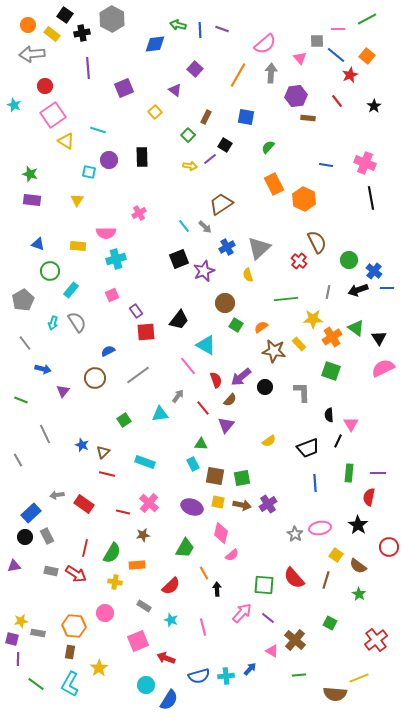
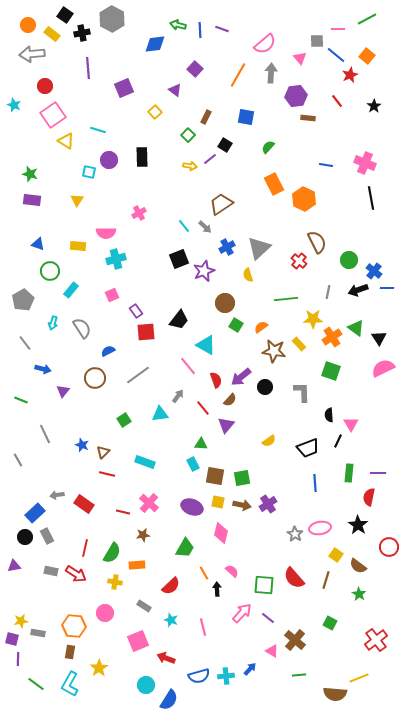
gray semicircle at (77, 322): moved 5 px right, 6 px down
blue rectangle at (31, 513): moved 4 px right
pink semicircle at (232, 555): moved 16 px down; rotated 96 degrees counterclockwise
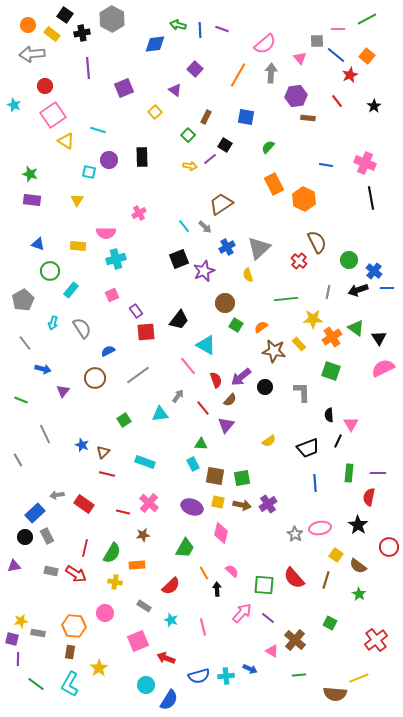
blue arrow at (250, 669): rotated 72 degrees clockwise
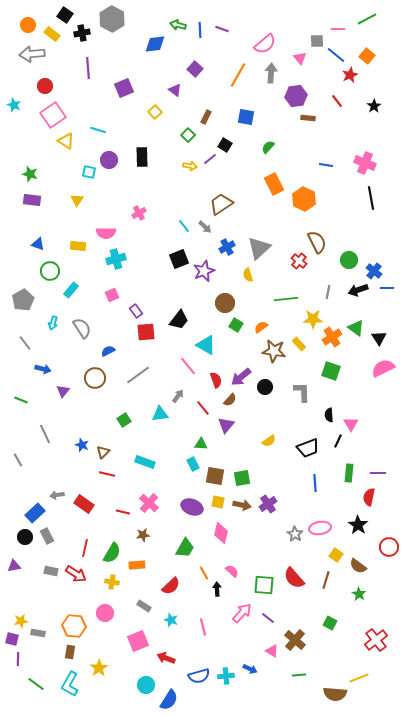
yellow cross at (115, 582): moved 3 px left
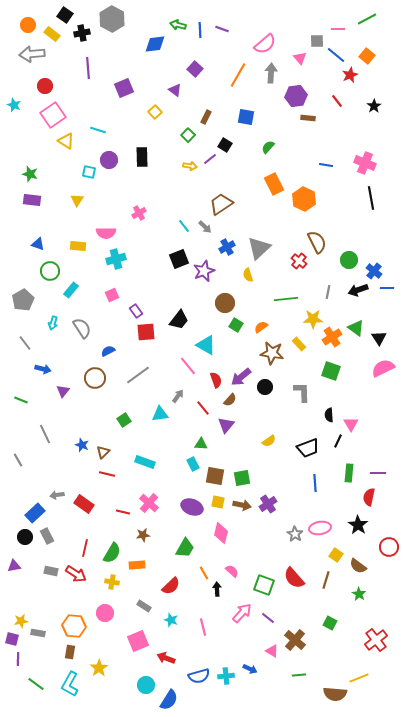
brown star at (274, 351): moved 2 px left, 2 px down
green square at (264, 585): rotated 15 degrees clockwise
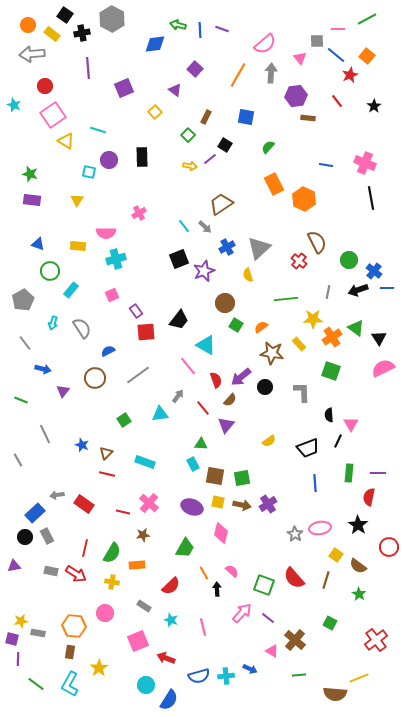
brown triangle at (103, 452): moved 3 px right, 1 px down
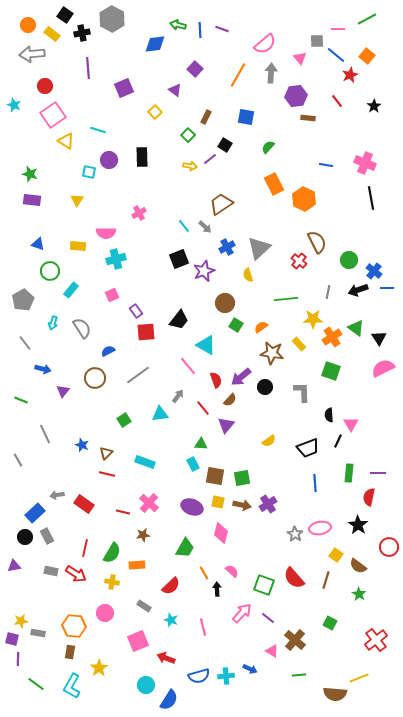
cyan L-shape at (70, 684): moved 2 px right, 2 px down
